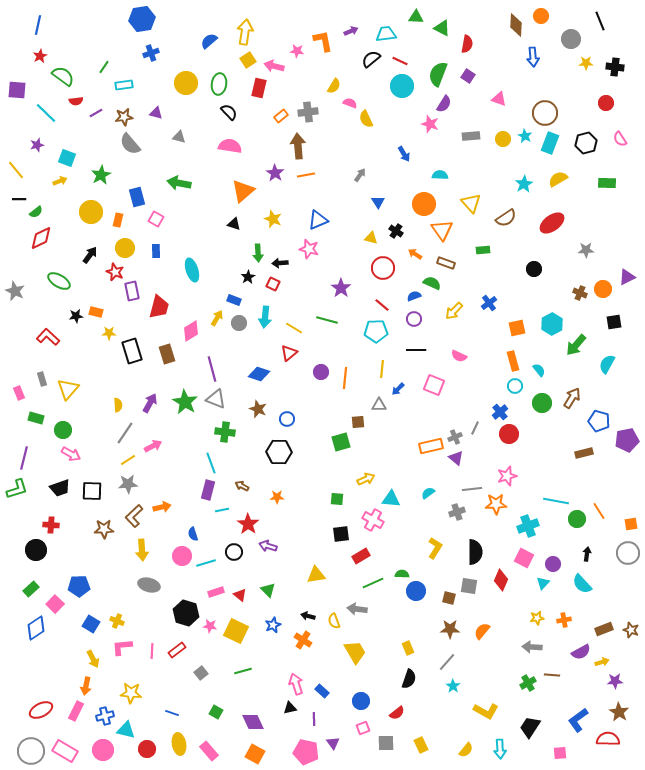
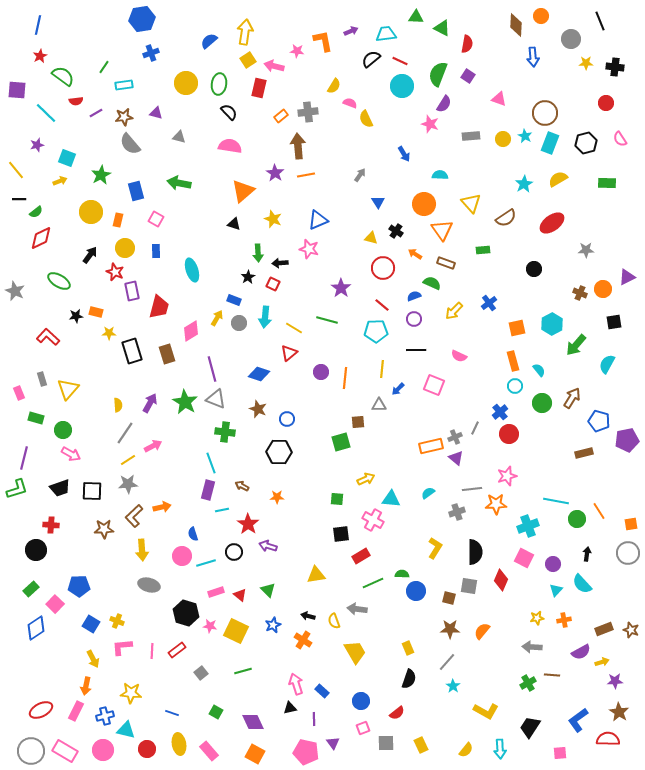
blue rectangle at (137, 197): moved 1 px left, 6 px up
cyan triangle at (543, 583): moved 13 px right, 7 px down
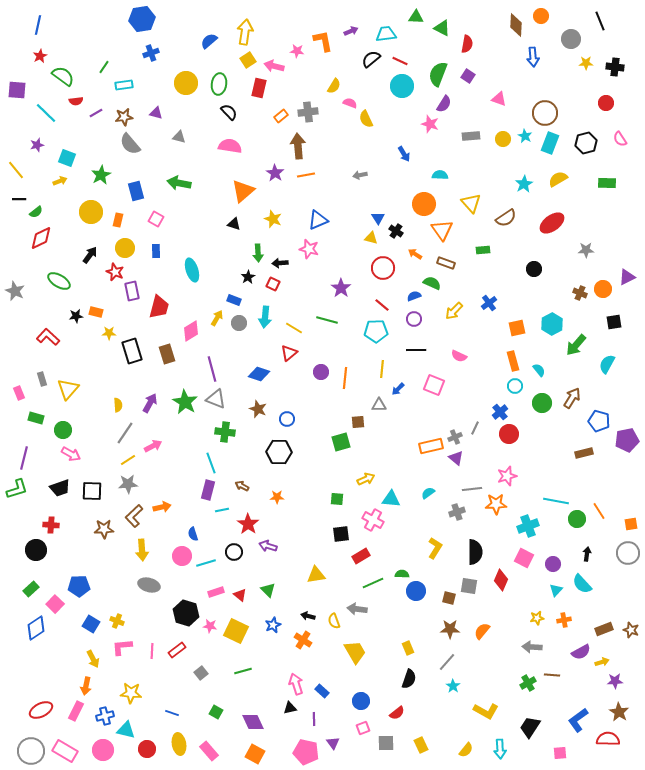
gray arrow at (360, 175): rotated 136 degrees counterclockwise
blue triangle at (378, 202): moved 16 px down
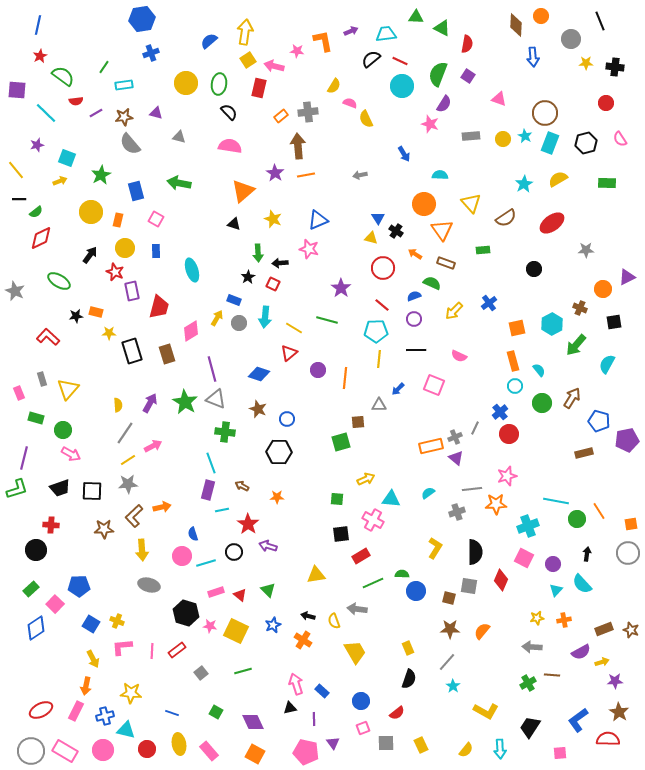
brown cross at (580, 293): moved 15 px down
yellow line at (382, 369): moved 3 px left, 10 px up
purple circle at (321, 372): moved 3 px left, 2 px up
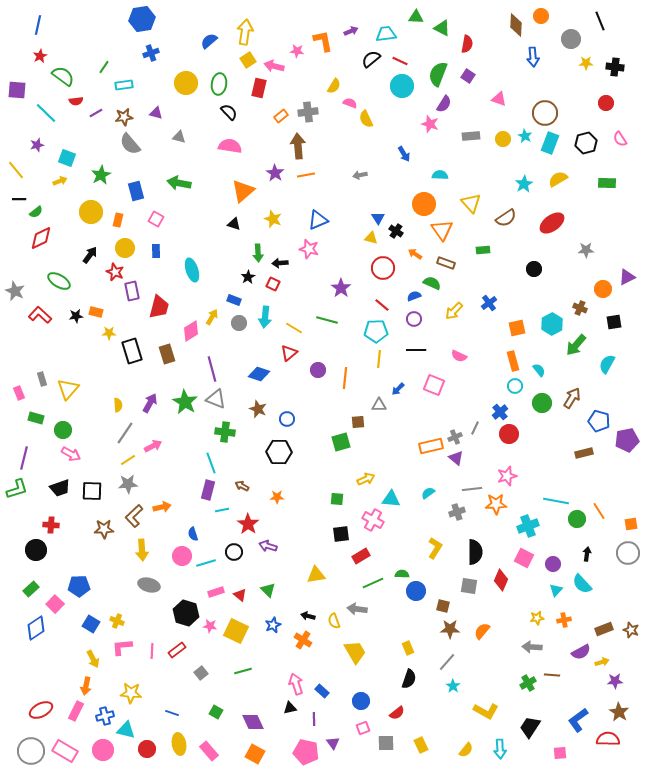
yellow arrow at (217, 318): moved 5 px left, 1 px up
red L-shape at (48, 337): moved 8 px left, 22 px up
brown square at (449, 598): moved 6 px left, 8 px down
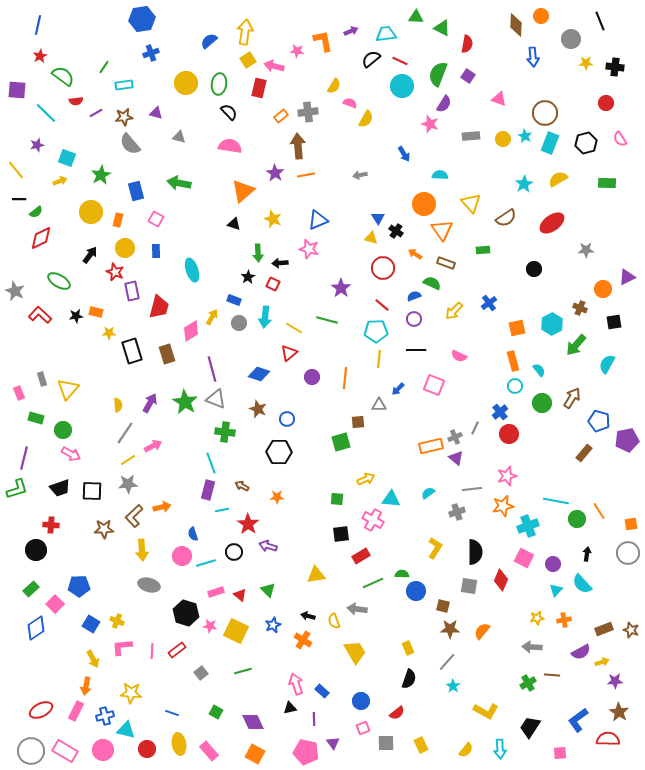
yellow semicircle at (366, 119): rotated 126 degrees counterclockwise
purple circle at (318, 370): moved 6 px left, 7 px down
brown rectangle at (584, 453): rotated 36 degrees counterclockwise
orange star at (496, 504): moved 7 px right, 2 px down; rotated 10 degrees counterclockwise
